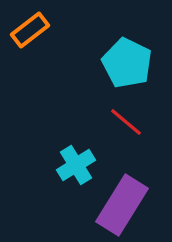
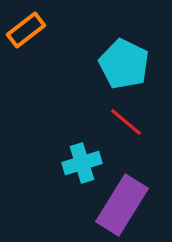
orange rectangle: moved 4 px left
cyan pentagon: moved 3 px left, 1 px down
cyan cross: moved 6 px right, 2 px up; rotated 15 degrees clockwise
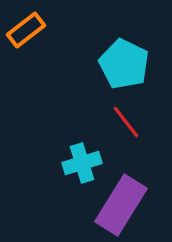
red line: rotated 12 degrees clockwise
purple rectangle: moved 1 px left
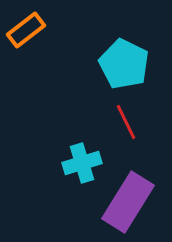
red line: rotated 12 degrees clockwise
purple rectangle: moved 7 px right, 3 px up
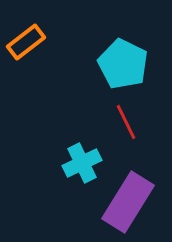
orange rectangle: moved 12 px down
cyan pentagon: moved 1 px left
cyan cross: rotated 9 degrees counterclockwise
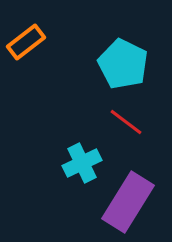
red line: rotated 27 degrees counterclockwise
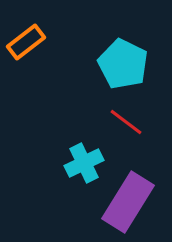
cyan cross: moved 2 px right
